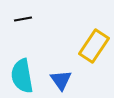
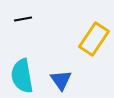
yellow rectangle: moved 7 px up
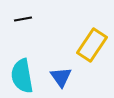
yellow rectangle: moved 2 px left, 6 px down
blue triangle: moved 3 px up
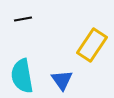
blue triangle: moved 1 px right, 3 px down
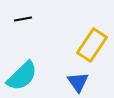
cyan semicircle: rotated 124 degrees counterclockwise
blue triangle: moved 16 px right, 2 px down
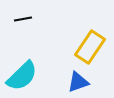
yellow rectangle: moved 2 px left, 2 px down
blue triangle: rotated 45 degrees clockwise
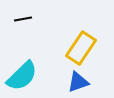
yellow rectangle: moved 9 px left, 1 px down
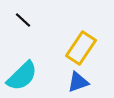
black line: moved 1 px down; rotated 54 degrees clockwise
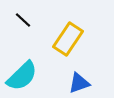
yellow rectangle: moved 13 px left, 9 px up
blue triangle: moved 1 px right, 1 px down
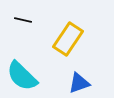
black line: rotated 30 degrees counterclockwise
cyan semicircle: rotated 88 degrees clockwise
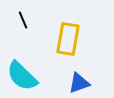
black line: rotated 54 degrees clockwise
yellow rectangle: rotated 24 degrees counterclockwise
